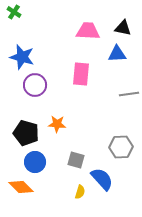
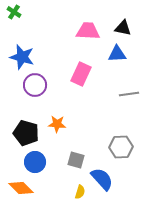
pink rectangle: rotated 20 degrees clockwise
orange diamond: moved 1 px down
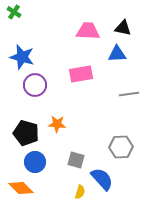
pink rectangle: rotated 55 degrees clockwise
